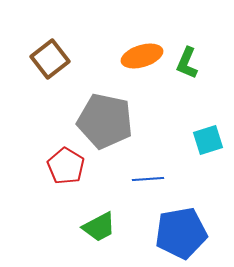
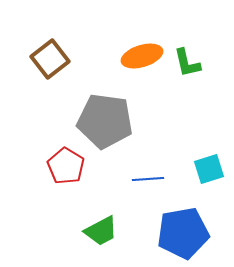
green L-shape: rotated 36 degrees counterclockwise
gray pentagon: rotated 4 degrees counterclockwise
cyan square: moved 1 px right, 29 px down
green trapezoid: moved 2 px right, 4 px down
blue pentagon: moved 2 px right
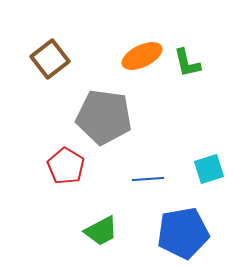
orange ellipse: rotated 9 degrees counterclockwise
gray pentagon: moved 1 px left, 4 px up
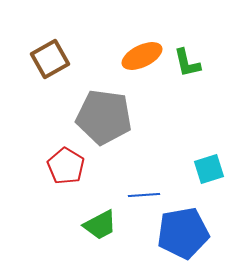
brown square: rotated 9 degrees clockwise
blue line: moved 4 px left, 16 px down
green trapezoid: moved 1 px left, 6 px up
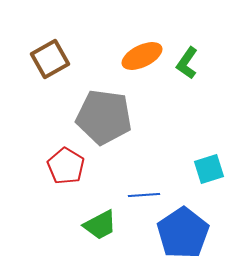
green L-shape: rotated 48 degrees clockwise
blue pentagon: rotated 24 degrees counterclockwise
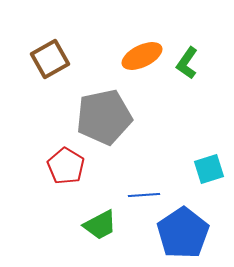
gray pentagon: rotated 20 degrees counterclockwise
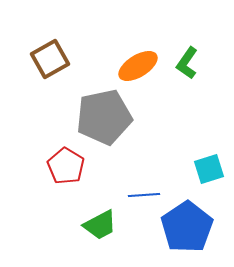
orange ellipse: moved 4 px left, 10 px down; rotated 6 degrees counterclockwise
blue pentagon: moved 4 px right, 6 px up
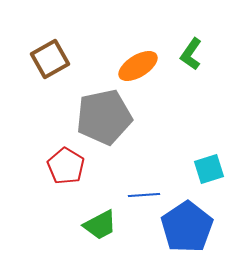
green L-shape: moved 4 px right, 9 px up
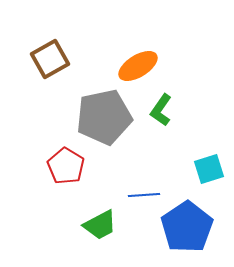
green L-shape: moved 30 px left, 56 px down
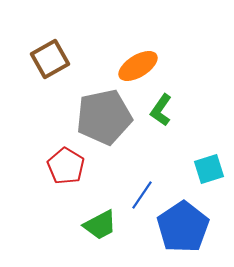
blue line: moved 2 px left; rotated 52 degrees counterclockwise
blue pentagon: moved 4 px left
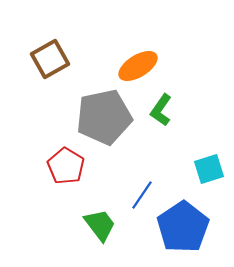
green trapezoid: rotated 99 degrees counterclockwise
